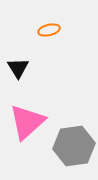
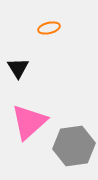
orange ellipse: moved 2 px up
pink triangle: moved 2 px right
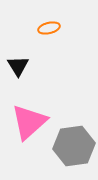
black triangle: moved 2 px up
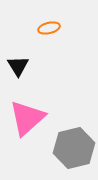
pink triangle: moved 2 px left, 4 px up
gray hexagon: moved 2 px down; rotated 6 degrees counterclockwise
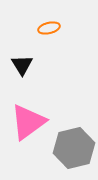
black triangle: moved 4 px right, 1 px up
pink triangle: moved 1 px right, 4 px down; rotated 6 degrees clockwise
